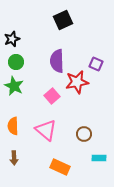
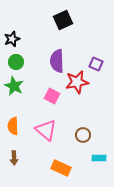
pink square: rotated 21 degrees counterclockwise
brown circle: moved 1 px left, 1 px down
orange rectangle: moved 1 px right, 1 px down
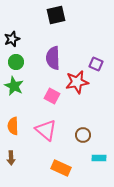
black square: moved 7 px left, 5 px up; rotated 12 degrees clockwise
purple semicircle: moved 4 px left, 3 px up
brown arrow: moved 3 px left
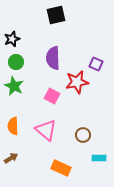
brown arrow: rotated 120 degrees counterclockwise
